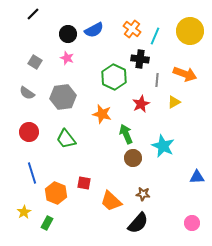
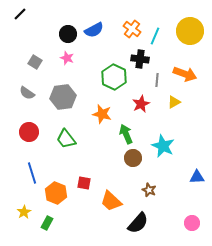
black line: moved 13 px left
brown star: moved 6 px right, 4 px up; rotated 16 degrees clockwise
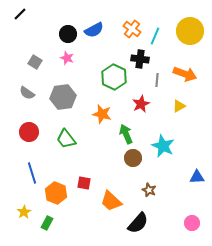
yellow triangle: moved 5 px right, 4 px down
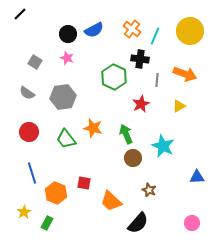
orange star: moved 9 px left, 14 px down
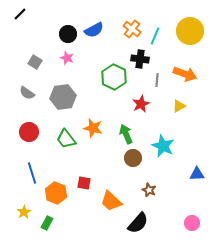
blue triangle: moved 3 px up
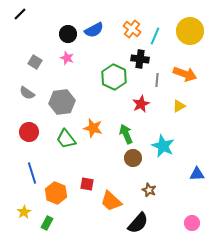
gray hexagon: moved 1 px left, 5 px down
red square: moved 3 px right, 1 px down
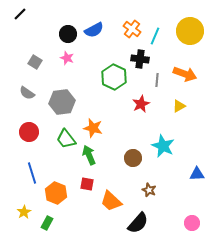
green arrow: moved 37 px left, 21 px down
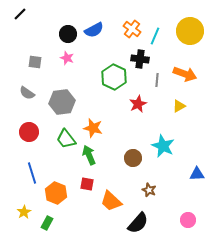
gray square: rotated 24 degrees counterclockwise
red star: moved 3 px left
pink circle: moved 4 px left, 3 px up
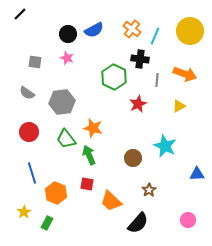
cyan star: moved 2 px right
brown star: rotated 16 degrees clockwise
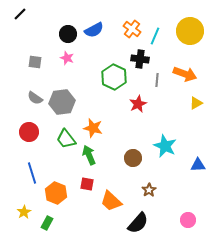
gray semicircle: moved 8 px right, 5 px down
yellow triangle: moved 17 px right, 3 px up
blue triangle: moved 1 px right, 9 px up
